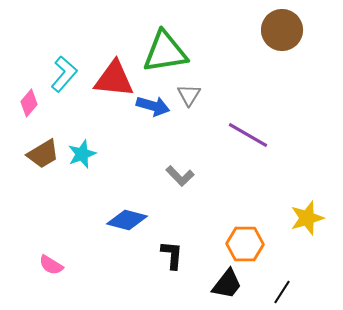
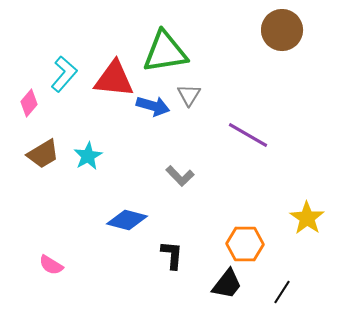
cyan star: moved 6 px right, 2 px down; rotated 8 degrees counterclockwise
yellow star: rotated 20 degrees counterclockwise
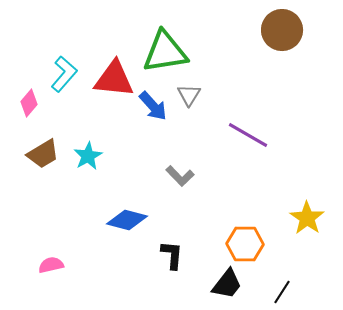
blue arrow: rotated 32 degrees clockwise
pink semicircle: rotated 135 degrees clockwise
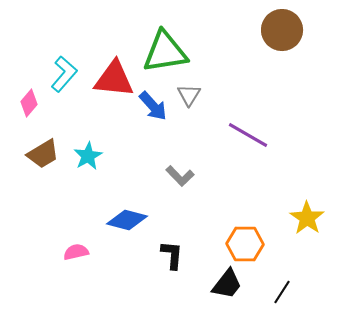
pink semicircle: moved 25 px right, 13 px up
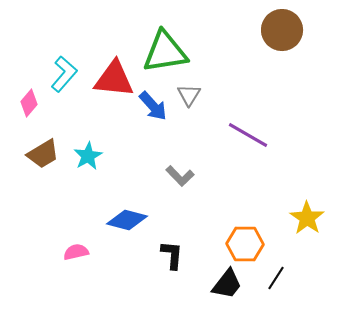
black line: moved 6 px left, 14 px up
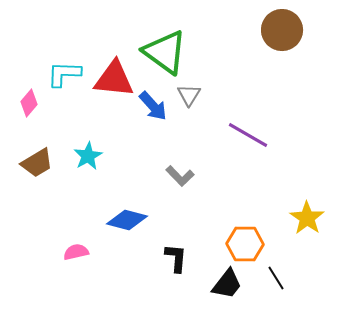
green triangle: rotated 45 degrees clockwise
cyan L-shape: rotated 129 degrees counterclockwise
brown trapezoid: moved 6 px left, 9 px down
black L-shape: moved 4 px right, 3 px down
black line: rotated 65 degrees counterclockwise
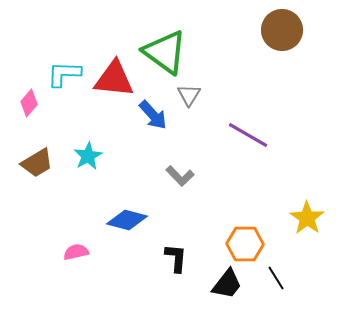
blue arrow: moved 9 px down
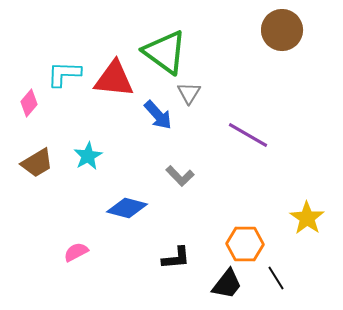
gray triangle: moved 2 px up
blue arrow: moved 5 px right
blue diamond: moved 12 px up
pink semicircle: rotated 15 degrees counterclockwise
black L-shape: rotated 80 degrees clockwise
